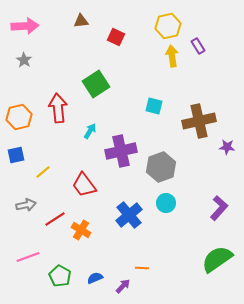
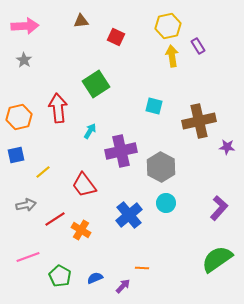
gray hexagon: rotated 12 degrees counterclockwise
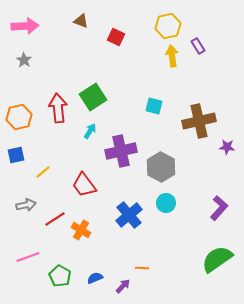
brown triangle: rotated 28 degrees clockwise
green square: moved 3 px left, 13 px down
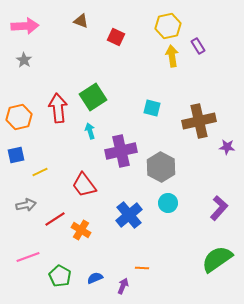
cyan square: moved 2 px left, 2 px down
cyan arrow: rotated 49 degrees counterclockwise
yellow line: moved 3 px left; rotated 14 degrees clockwise
cyan circle: moved 2 px right
purple arrow: rotated 21 degrees counterclockwise
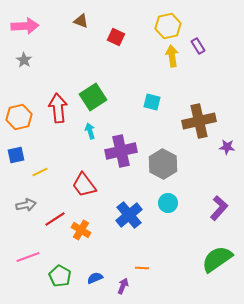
cyan square: moved 6 px up
gray hexagon: moved 2 px right, 3 px up
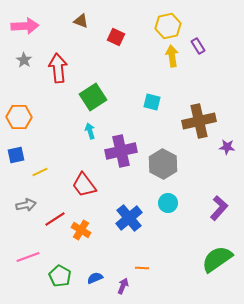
red arrow: moved 40 px up
orange hexagon: rotated 15 degrees clockwise
blue cross: moved 3 px down
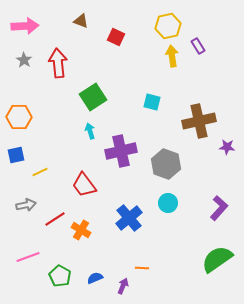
red arrow: moved 5 px up
gray hexagon: moved 3 px right; rotated 8 degrees counterclockwise
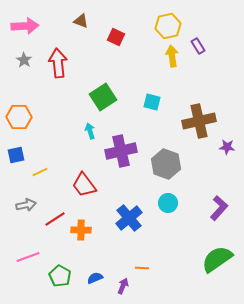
green square: moved 10 px right
orange cross: rotated 30 degrees counterclockwise
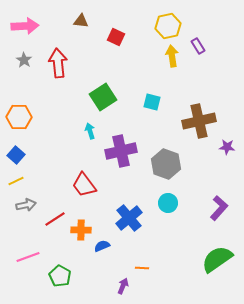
brown triangle: rotated 14 degrees counterclockwise
blue square: rotated 36 degrees counterclockwise
yellow line: moved 24 px left, 9 px down
blue semicircle: moved 7 px right, 32 px up
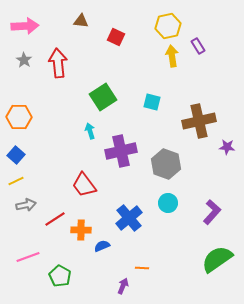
purple L-shape: moved 7 px left, 4 px down
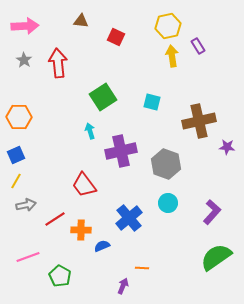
blue square: rotated 24 degrees clockwise
yellow line: rotated 35 degrees counterclockwise
green semicircle: moved 1 px left, 2 px up
